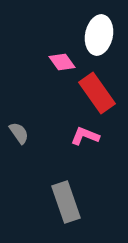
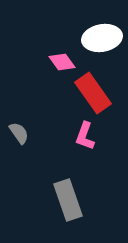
white ellipse: moved 3 px right, 3 px down; rotated 69 degrees clockwise
red rectangle: moved 4 px left
pink L-shape: rotated 92 degrees counterclockwise
gray rectangle: moved 2 px right, 2 px up
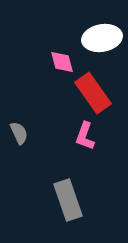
pink diamond: rotated 20 degrees clockwise
gray semicircle: rotated 10 degrees clockwise
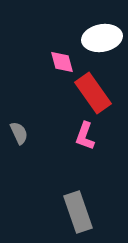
gray rectangle: moved 10 px right, 12 px down
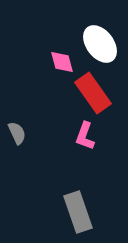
white ellipse: moved 2 px left, 6 px down; rotated 63 degrees clockwise
gray semicircle: moved 2 px left
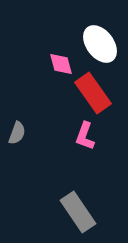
pink diamond: moved 1 px left, 2 px down
gray semicircle: rotated 45 degrees clockwise
gray rectangle: rotated 15 degrees counterclockwise
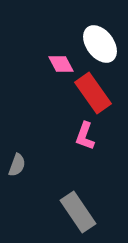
pink diamond: rotated 12 degrees counterclockwise
gray semicircle: moved 32 px down
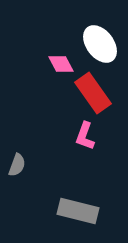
gray rectangle: moved 1 px up; rotated 42 degrees counterclockwise
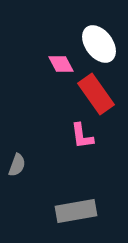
white ellipse: moved 1 px left
red rectangle: moved 3 px right, 1 px down
pink L-shape: moved 3 px left; rotated 28 degrees counterclockwise
gray rectangle: moved 2 px left; rotated 24 degrees counterclockwise
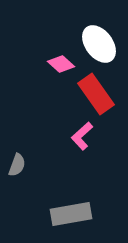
pink diamond: rotated 20 degrees counterclockwise
pink L-shape: rotated 56 degrees clockwise
gray rectangle: moved 5 px left, 3 px down
